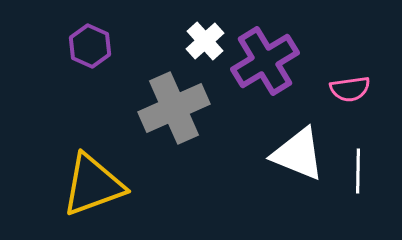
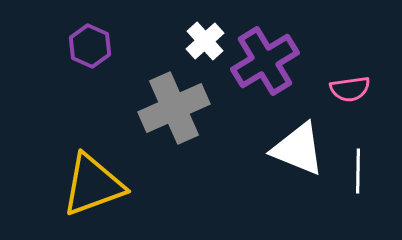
white triangle: moved 5 px up
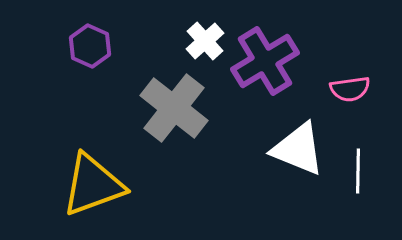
gray cross: rotated 28 degrees counterclockwise
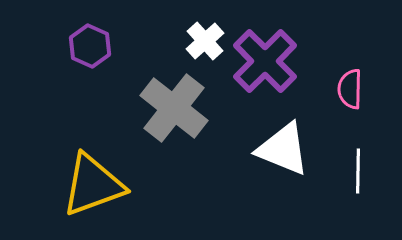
purple cross: rotated 14 degrees counterclockwise
pink semicircle: rotated 99 degrees clockwise
white triangle: moved 15 px left
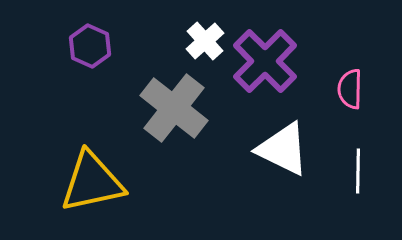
white triangle: rotated 4 degrees clockwise
yellow triangle: moved 1 px left, 3 px up; rotated 8 degrees clockwise
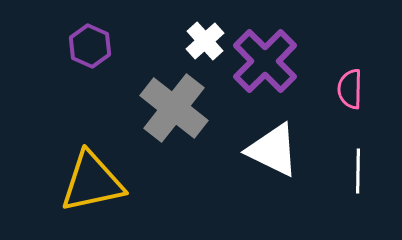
white triangle: moved 10 px left, 1 px down
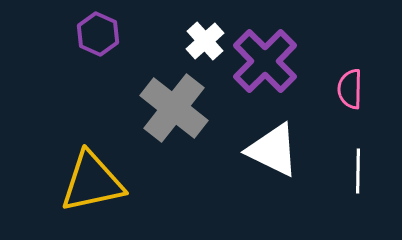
purple hexagon: moved 8 px right, 12 px up
